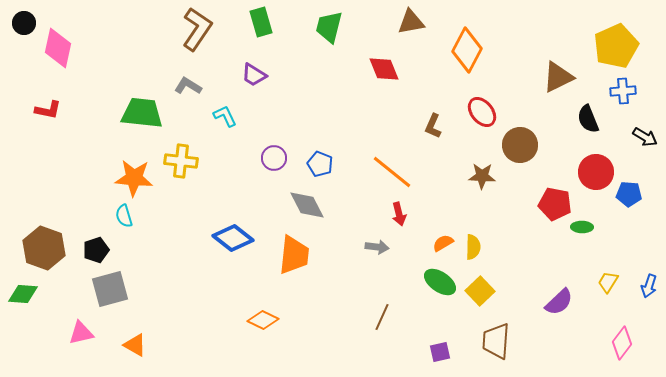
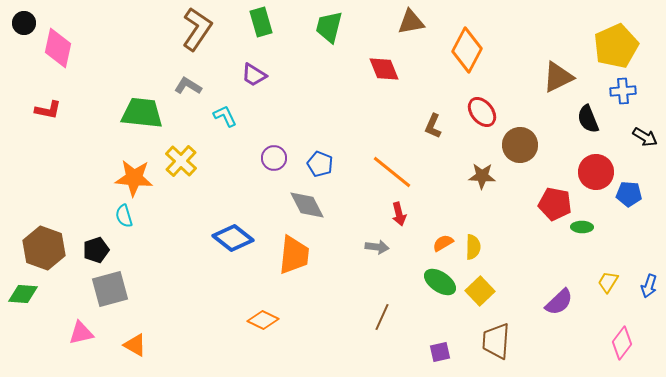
yellow cross at (181, 161): rotated 36 degrees clockwise
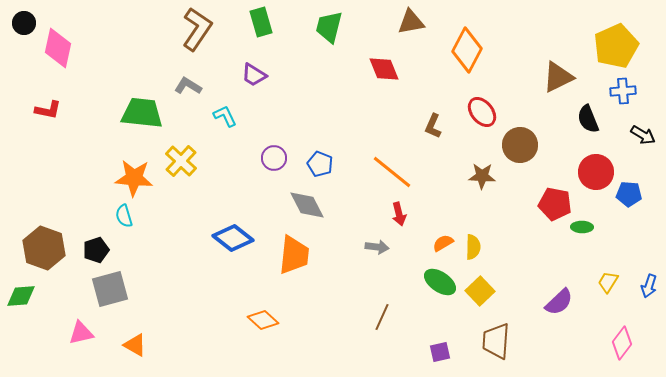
black arrow at (645, 137): moved 2 px left, 2 px up
green diamond at (23, 294): moved 2 px left, 2 px down; rotated 8 degrees counterclockwise
orange diamond at (263, 320): rotated 16 degrees clockwise
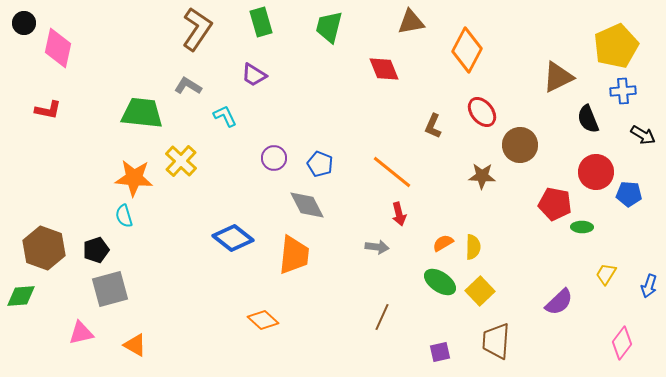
yellow trapezoid at (608, 282): moved 2 px left, 8 px up
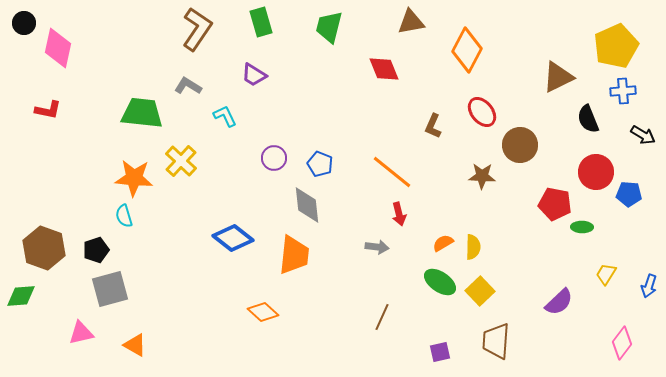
gray diamond at (307, 205): rotated 21 degrees clockwise
orange diamond at (263, 320): moved 8 px up
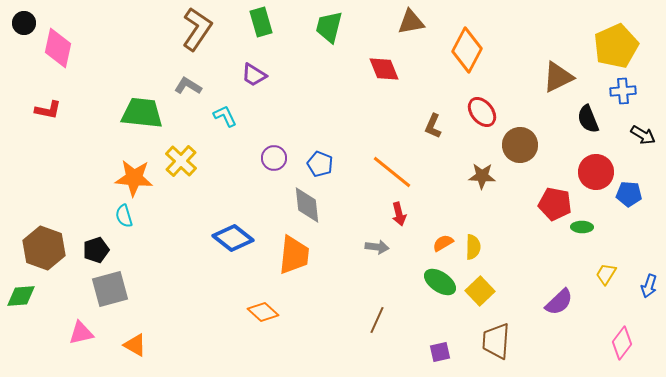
brown line at (382, 317): moved 5 px left, 3 px down
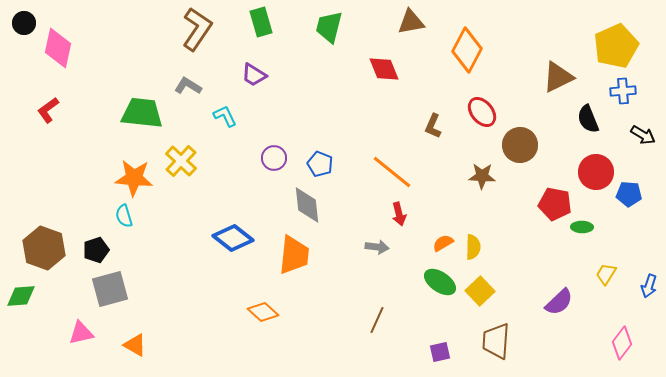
red L-shape at (48, 110): rotated 132 degrees clockwise
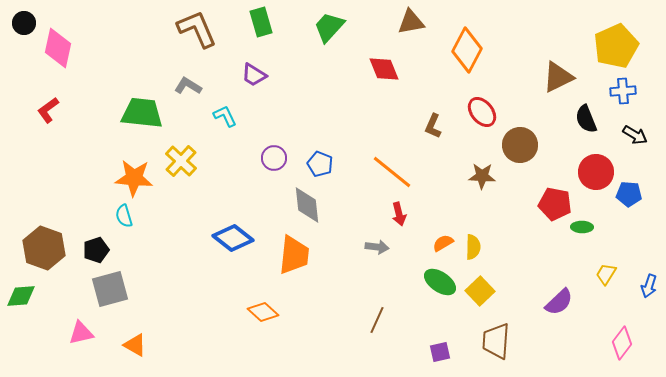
green trapezoid at (329, 27): rotated 28 degrees clockwise
brown L-shape at (197, 29): rotated 57 degrees counterclockwise
black semicircle at (588, 119): moved 2 px left
black arrow at (643, 135): moved 8 px left
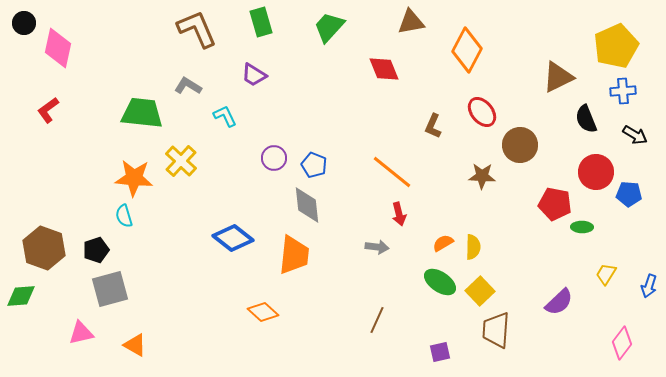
blue pentagon at (320, 164): moved 6 px left, 1 px down
brown trapezoid at (496, 341): moved 11 px up
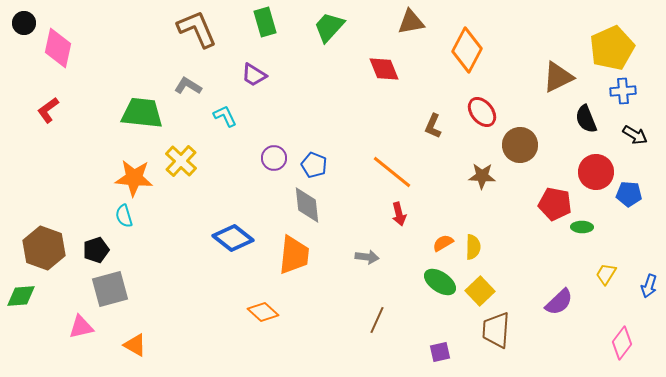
green rectangle at (261, 22): moved 4 px right
yellow pentagon at (616, 46): moved 4 px left, 2 px down
gray arrow at (377, 247): moved 10 px left, 10 px down
pink triangle at (81, 333): moved 6 px up
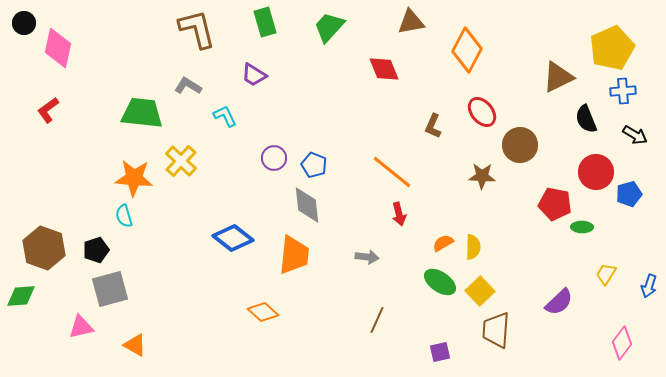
brown L-shape at (197, 29): rotated 9 degrees clockwise
blue pentagon at (629, 194): rotated 20 degrees counterclockwise
